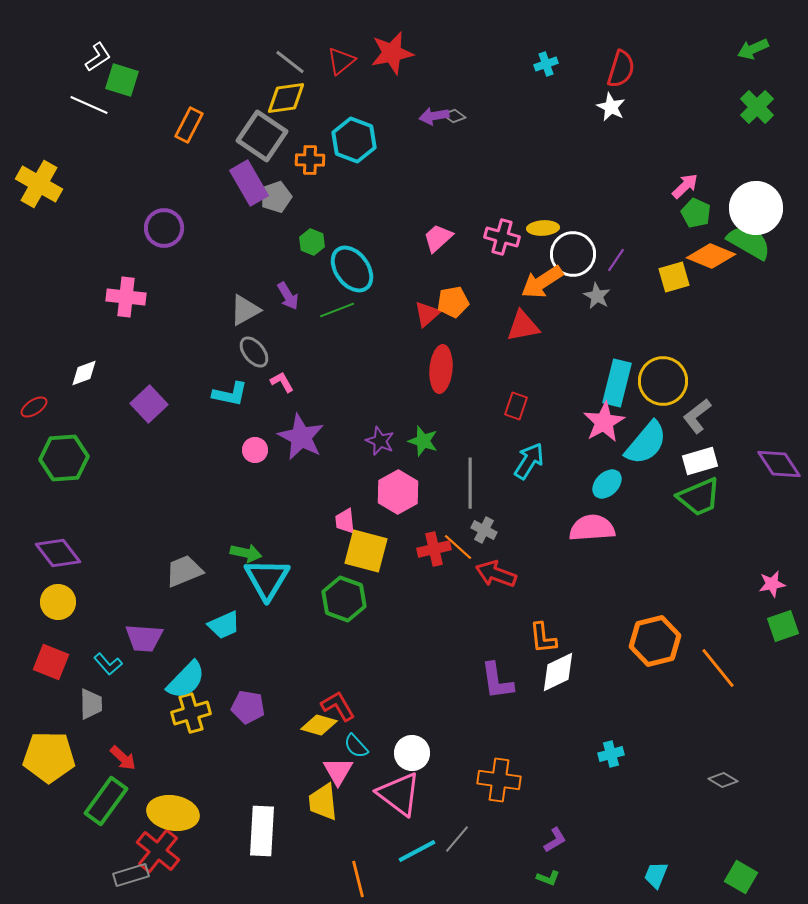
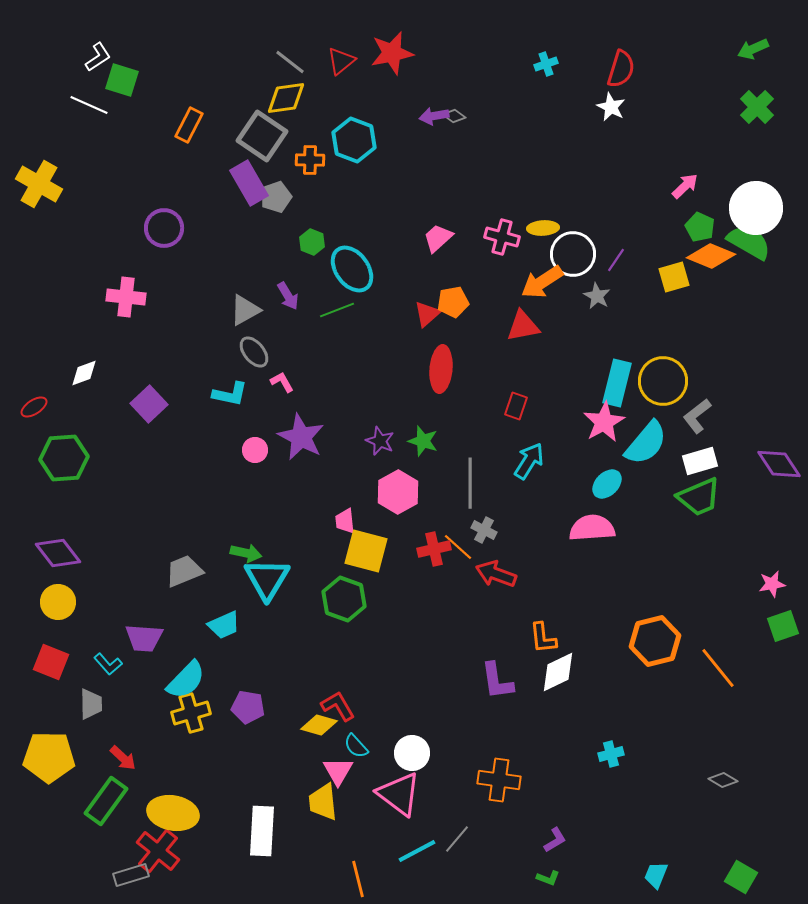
green pentagon at (696, 213): moved 4 px right, 14 px down
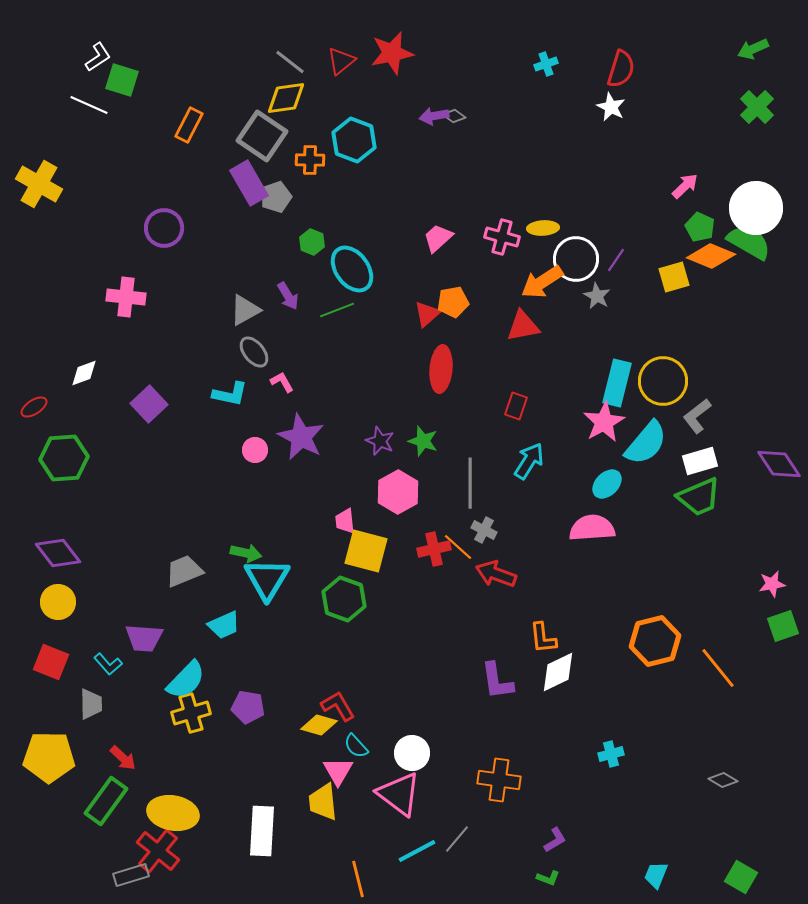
white circle at (573, 254): moved 3 px right, 5 px down
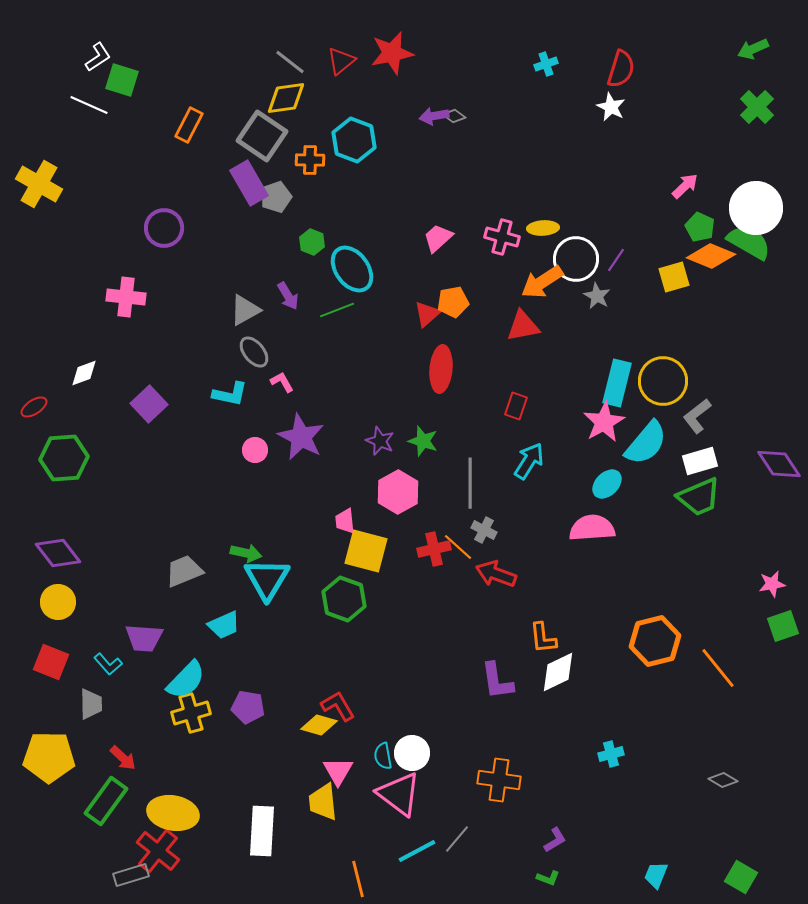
cyan semicircle at (356, 746): moved 27 px right, 10 px down; rotated 32 degrees clockwise
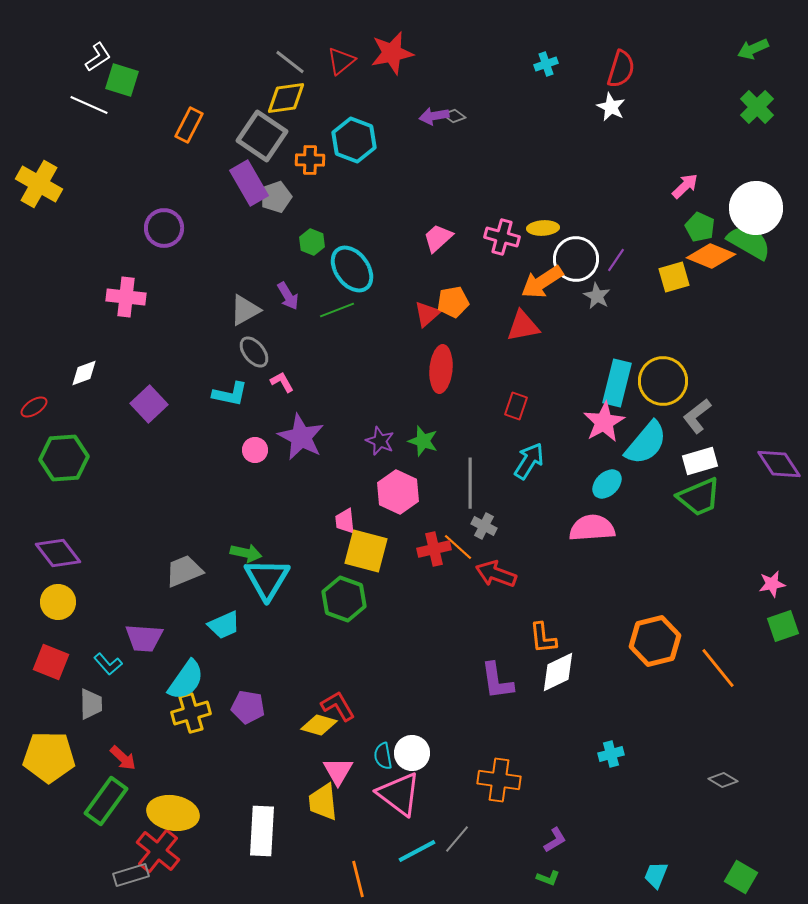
pink hexagon at (398, 492): rotated 6 degrees counterclockwise
gray cross at (484, 530): moved 4 px up
cyan semicircle at (186, 680): rotated 9 degrees counterclockwise
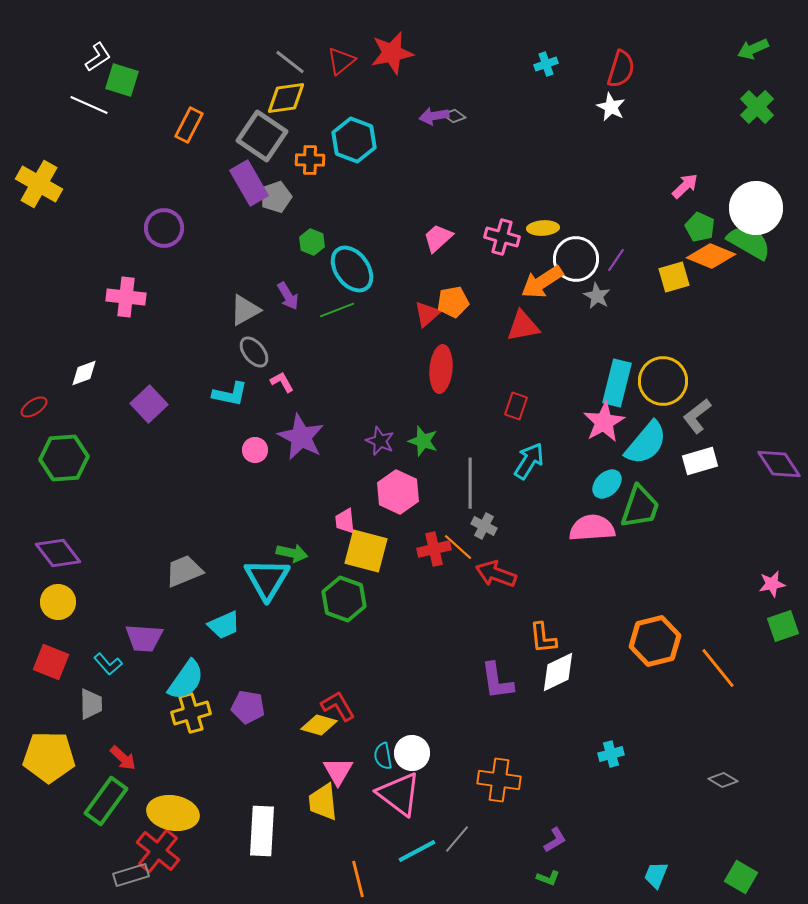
green trapezoid at (699, 497): moved 59 px left, 10 px down; rotated 48 degrees counterclockwise
green arrow at (246, 553): moved 46 px right
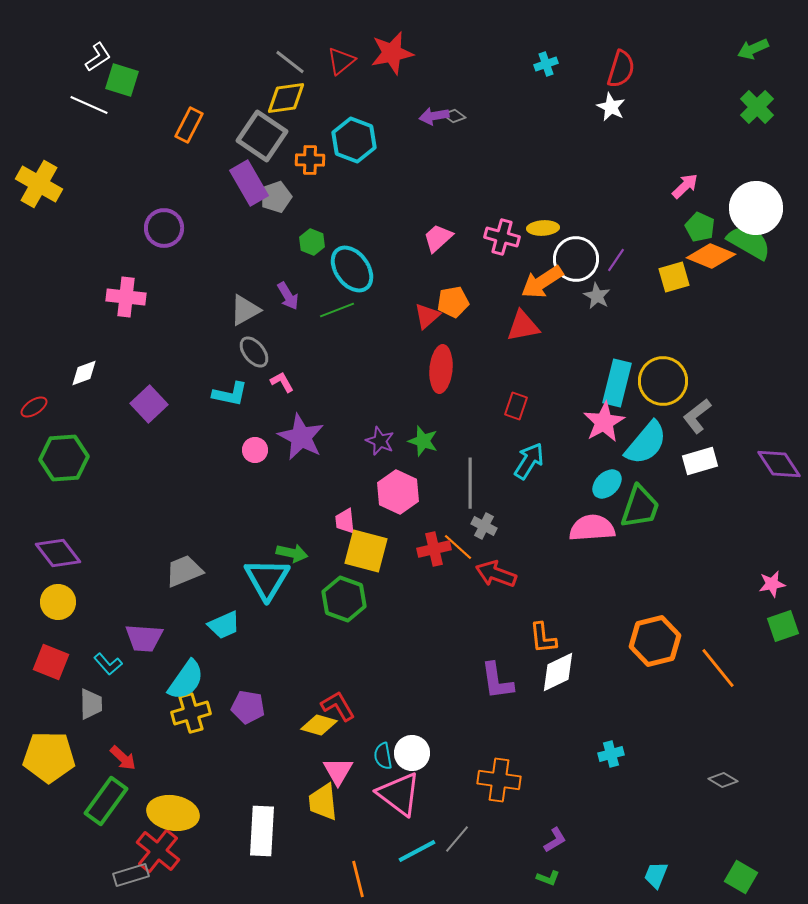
red triangle at (427, 314): moved 2 px down
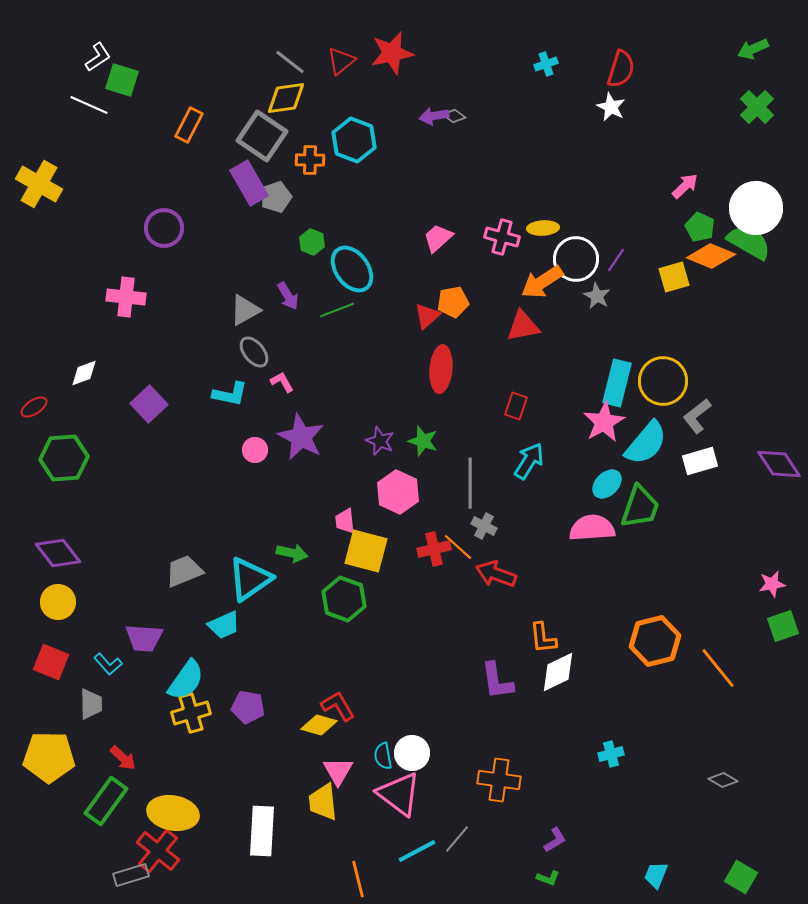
cyan triangle at (267, 579): moved 17 px left; rotated 24 degrees clockwise
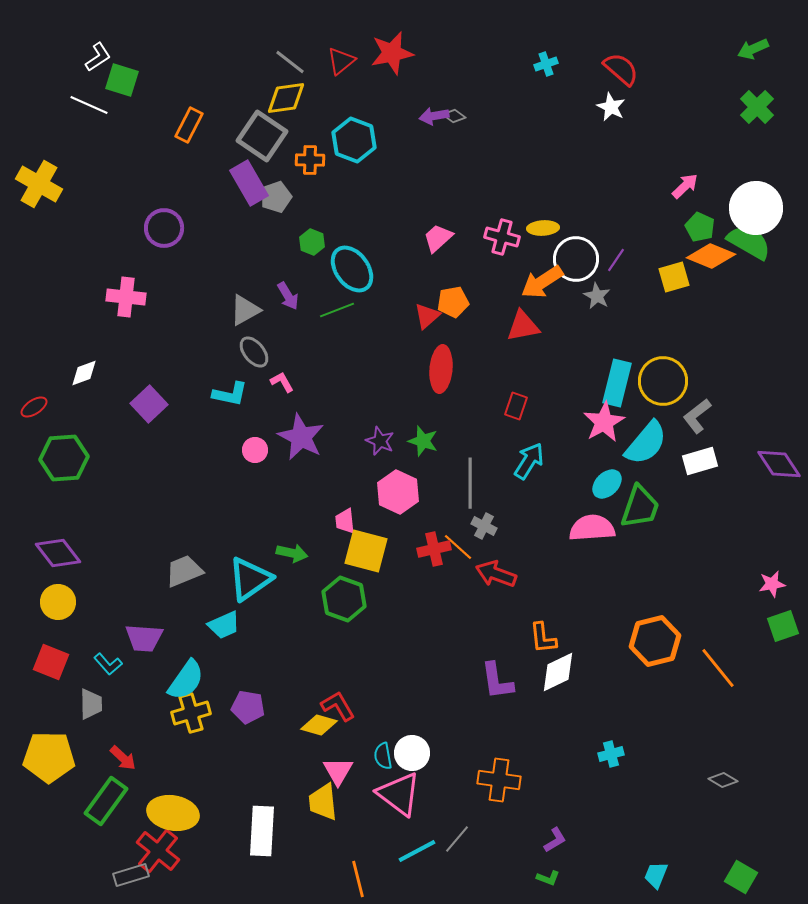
red semicircle at (621, 69): rotated 66 degrees counterclockwise
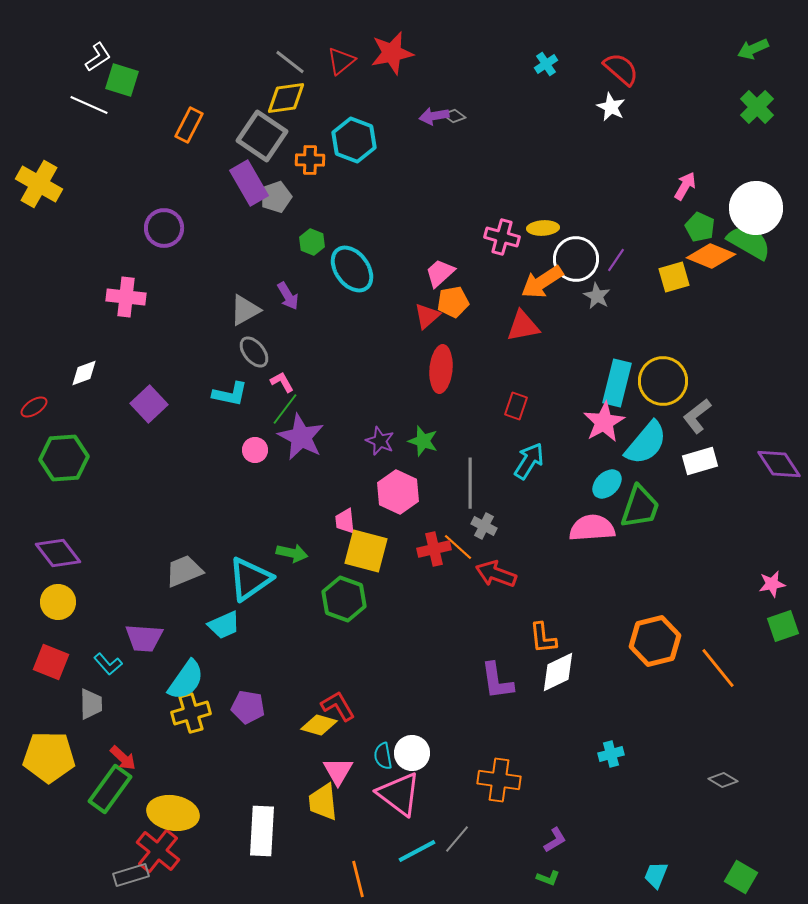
cyan cross at (546, 64): rotated 15 degrees counterclockwise
pink arrow at (685, 186): rotated 16 degrees counterclockwise
pink trapezoid at (438, 238): moved 2 px right, 35 px down
green line at (337, 310): moved 52 px left, 99 px down; rotated 32 degrees counterclockwise
green rectangle at (106, 801): moved 4 px right, 12 px up
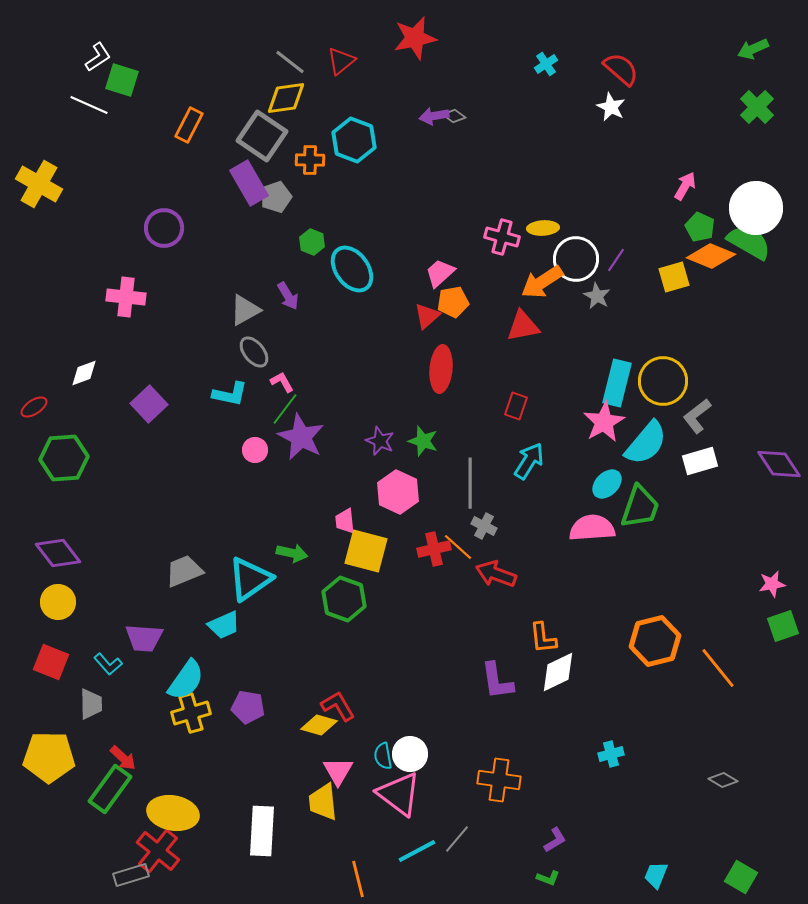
red star at (392, 53): moved 23 px right, 15 px up
white circle at (412, 753): moved 2 px left, 1 px down
